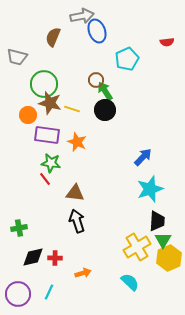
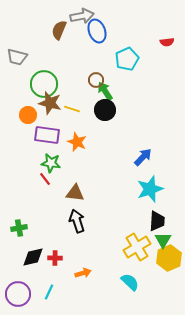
brown semicircle: moved 6 px right, 7 px up
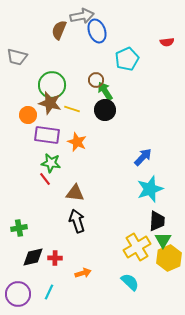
green circle: moved 8 px right, 1 px down
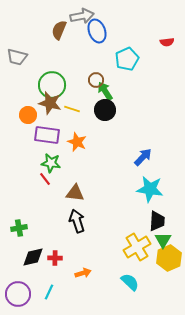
cyan star: rotated 28 degrees clockwise
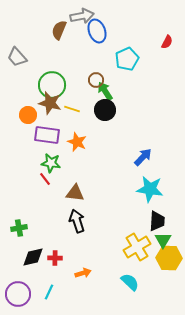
red semicircle: rotated 56 degrees counterclockwise
gray trapezoid: rotated 35 degrees clockwise
yellow hexagon: rotated 25 degrees clockwise
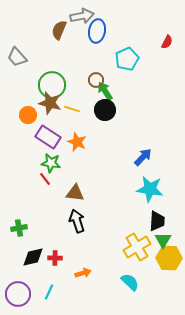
blue ellipse: rotated 30 degrees clockwise
purple rectangle: moved 1 px right, 2 px down; rotated 25 degrees clockwise
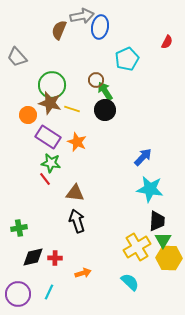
blue ellipse: moved 3 px right, 4 px up
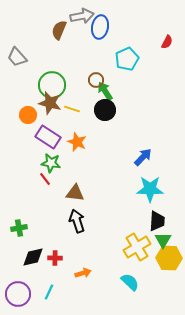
cyan star: rotated 8 degrees counterclockwise
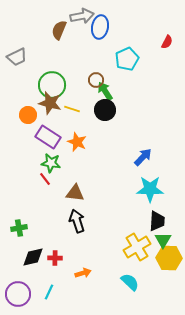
gray trapezoid: rotated 75 degrees counterclockwise
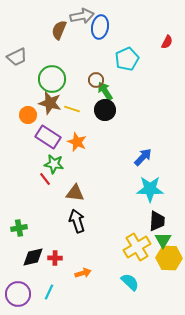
green circle: moved 6 px up
green star: moved 3 px right, 1 px down
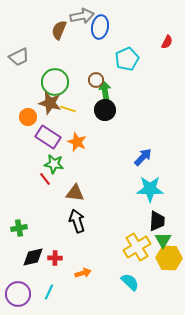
gray trapezoid: moved 2 px right
green circle: moved 3 px right, 3 px down
green arrow: rotated 24 degrees clockwise
yellow line: moved 4 px left
orange circle: moved 2 px down
